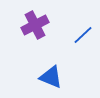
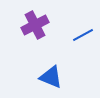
blue line: rotated 15 degrees clockwise
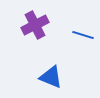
blue line: rotated 45 degrees clockwise
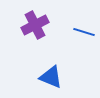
blue line: moved 1 px right, 3 px up
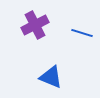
blue line: moved 2 px left, 1 px down
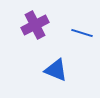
blue triangle: moved 5 px right, 7 px up
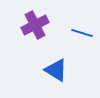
blue triangle: rotated 10 degrees clockwise
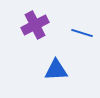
blue triangle: rotated 35 degrees counterclockwise
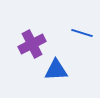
purple cross: moved 3 px left, 19 px down
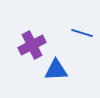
purple cross: moved 1 px down
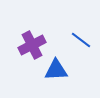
blue line: moved 1 px left, 7 px down; rotated 20 degrees clockwise
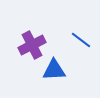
blue triangle: moved 2 px left
